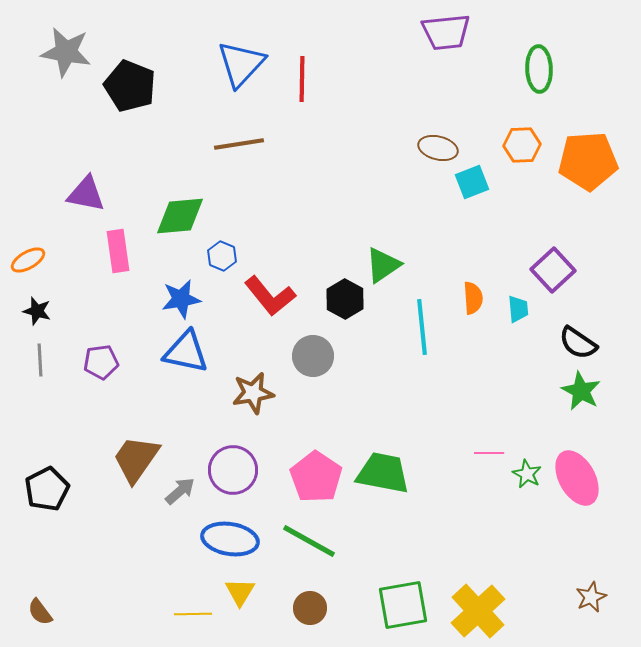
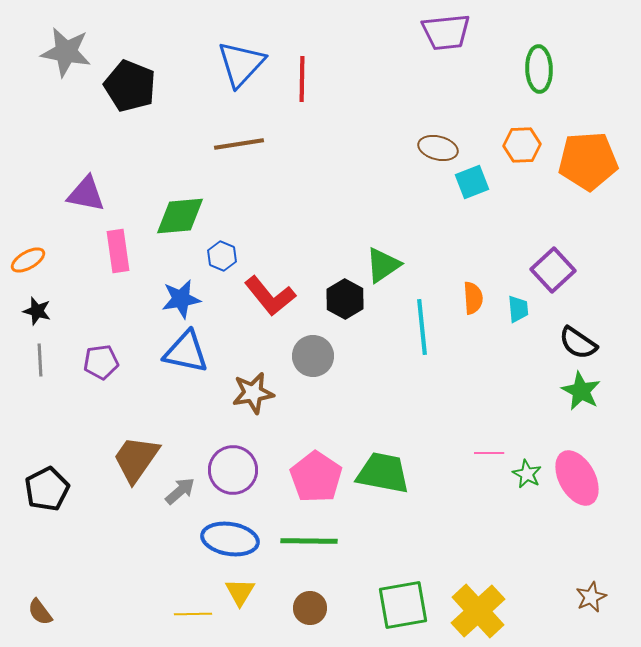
green line at (309, 541): rotated 28 degrees counterclockwise
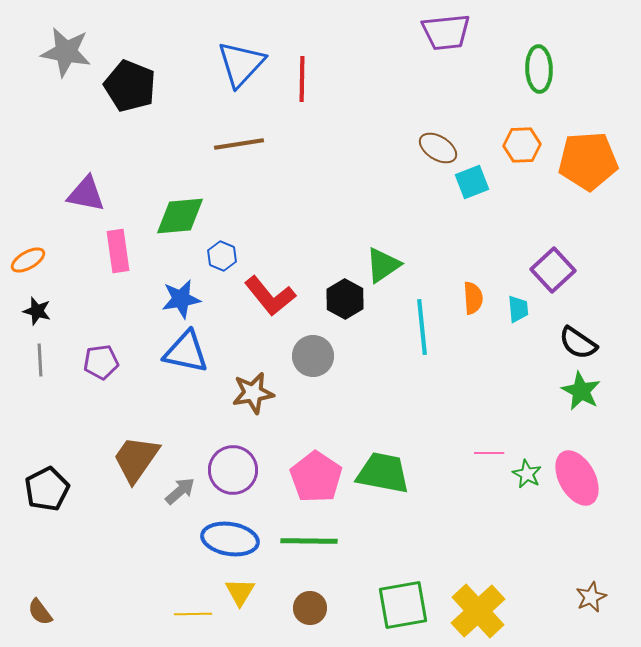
brown ellipse at (438, 148): rotated 18 degrees clockwise
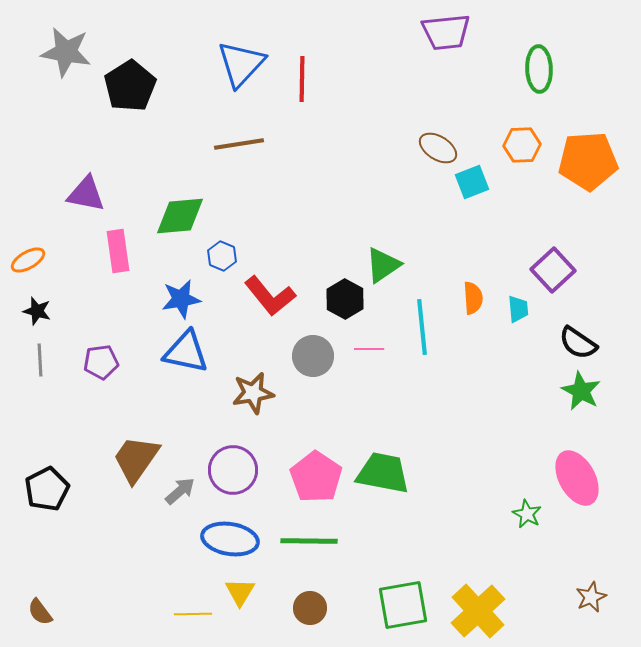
black pentagon at (130, 86): rotated 18 degrees clockwise
pink line at (489, 453): moved 120 px left, 104 px up
green star at (527, 474): moved 40 px down
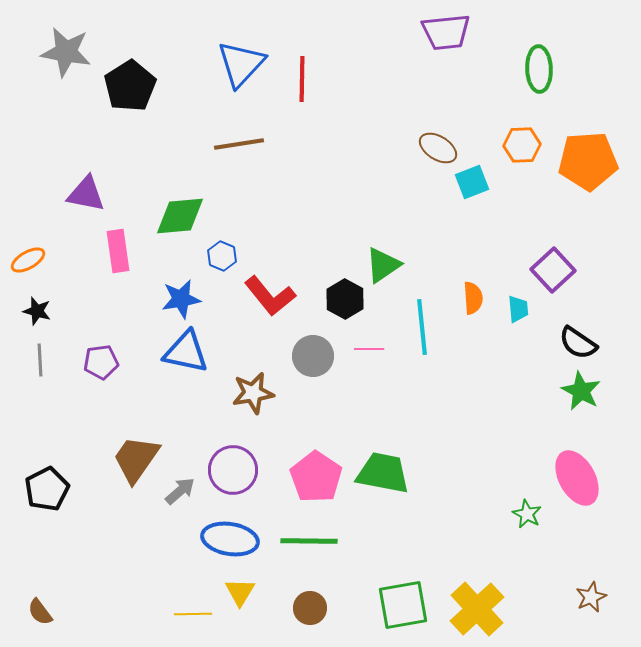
yellow cross at (478, 611): moved 1 px left, 2 px up
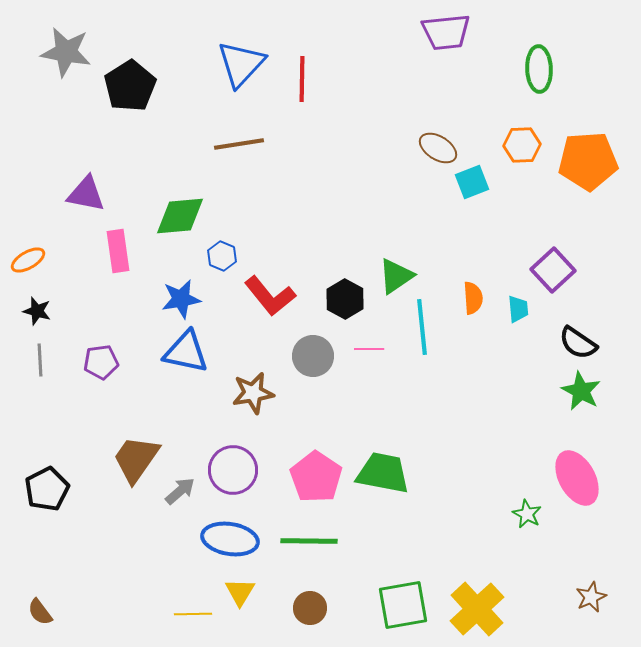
green triangle at (383, 265): moved 13 px right, 11 px down
